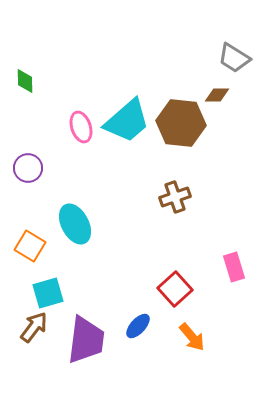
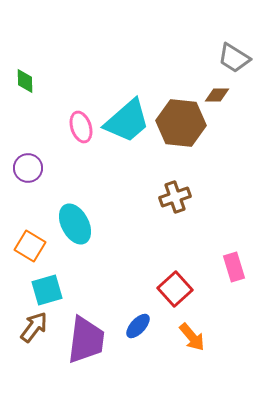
cyan square: moved 1 px left, 3 px up
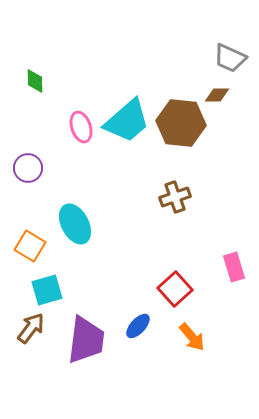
gray trapezoid: moved 4 px left; rotated 8 degrees counterclockwise
green diamond: moved 10 px right
brown arrow: moved 3 px left, 1 px down
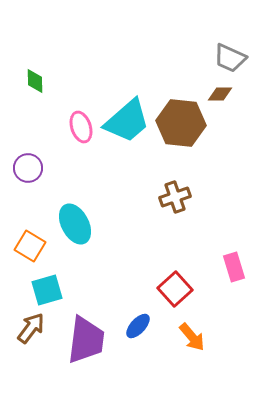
brown diamond: moved 3 px right, 1 px up
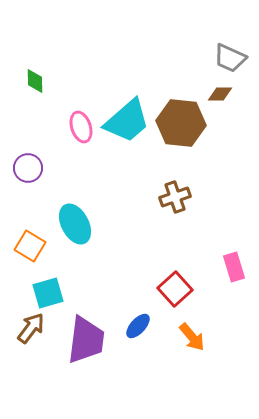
cyan square: moved 1 px right, 3 px down
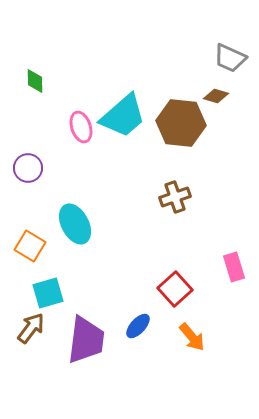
brown diamond: moved 4 px left, 2 px down; rotated 15 degrees clockwise
cyan trapezoid: moved 4 px left, 5 px up
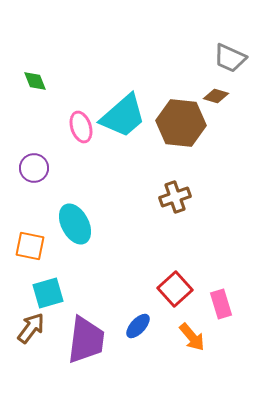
green diamond: rotated 20 degrees counterclockwise
purple circle: moved 6 px right
orange square: rotated 20 degrees counterclockwise
pink rectangle: moved 13 px left, 37 px down
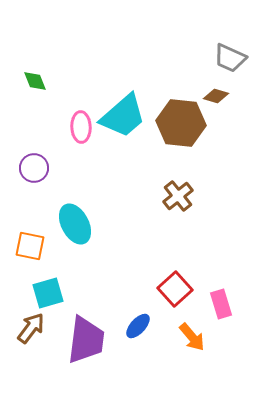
pink ellipse: rotated 16 degrees clockwise
brown cross: moved 3 px right, 1 px up; rotated 20 degrees counterclockwise
